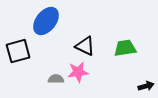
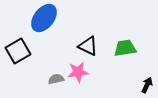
blue ellipse: moved 2 px left, 3 px up
black triangle: moved 3 px right
black square: rotated 15 degrees counterclockwise
gray semicircle: rotated 14 degrees counterclockwise
black arrow: moved 1 px right, 1 px up; rotated 49 degrees counterclockwise
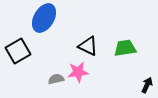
blue ellipse: rotated 8 degrees counterclockwise
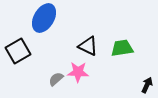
green trapezoid: moved 3 px left
pink star: rotated 10 degrees clockwise
gray semicircle: rotated 28 degrees counterclockwise
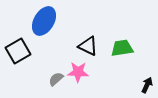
blue ellipse: moved 3 px down
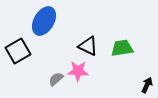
pink star: moved 1 px up
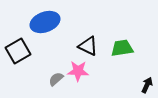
blue ellipse: moved 1 px right, 1 px down; rotated 40 degrees clockwise
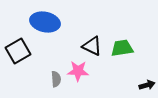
blue ellipse: rotated 32 degrees clockwise
black triangle: moved 4 px right
gray semicircle: rotated 126 degrees clockwise
black arrow: rotated 49 degrees clockwise
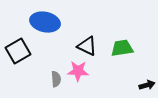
black triangle: moved 5 px left
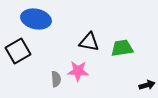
blue ellipse: moved 9 px left, 3 px up
black triangle: moved 2 px right, 4 px up; rotated 15 degrees counterclockwise
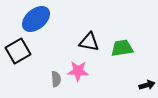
blue ellipse: rotated 52 degrees counterclockwise
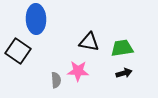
blue ellipse: rotated 52 degrees counterclockwise
black square: rotated 25 degrees counterclockwise
gray semicircle: moved 1 px down
black arrow: moved 23 px left, 12 px up
